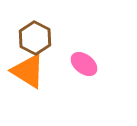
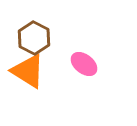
brown hexagon: moved 1 px left
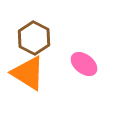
orange triangle: moved 2 px down
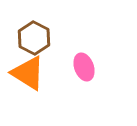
pink ellipse: moved 3 px down; rotated 32 degrees clockwise
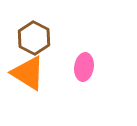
pink ellipse: rotated 28 degrees clockwise
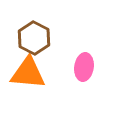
orange triangle: rotated 27 degrees counterclockwise
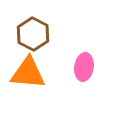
brown hexagon: moved 1 px left, 4 px up
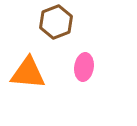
brown hexagon: moved 23 px right, 12 px up; rotated 12 degrees clockwise
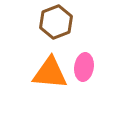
orange triangle: moved 22 px right
